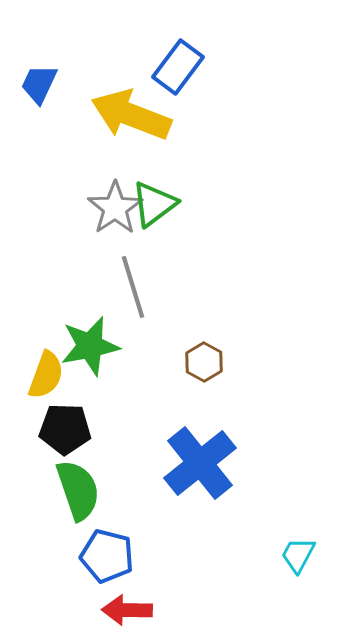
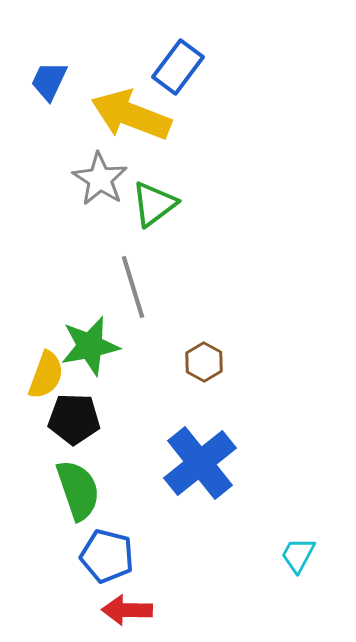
blue trapezoid: moved 10 px right, 3 px up
gray star: moved 15 px left, 29 px up; rotated 6 degrees counterclockwise
black pentagon: moved 9 px right, 10 px up
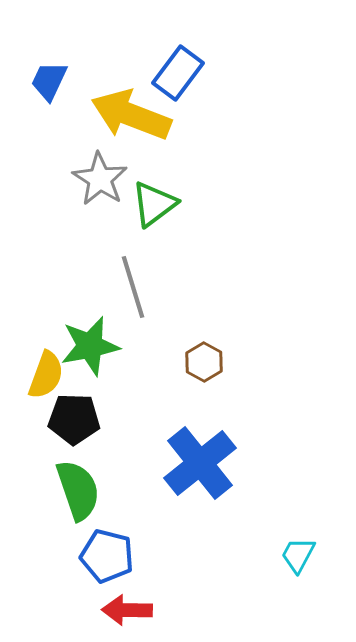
blue rectangle: moved 6 px down
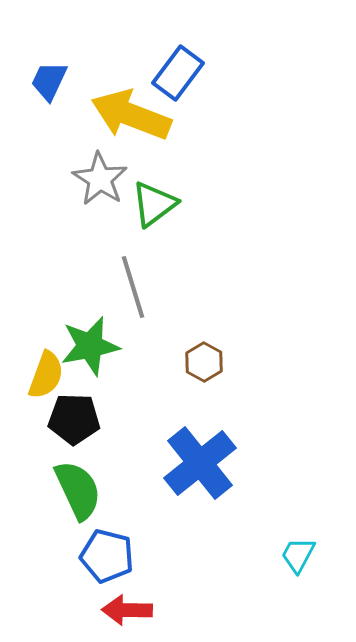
green semicircle: rotated 6 degrees counterclockwise
